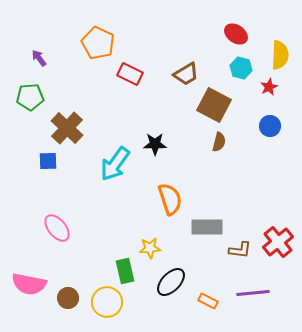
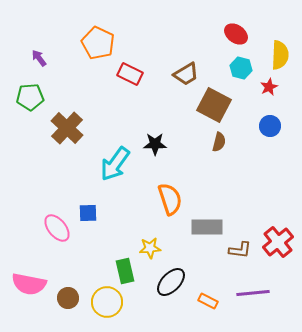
blue square: moved 40 px right, 52 px down
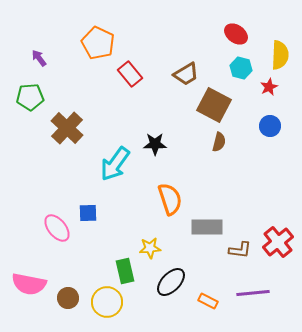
red rectangle: rotated 25 degrees clockwise
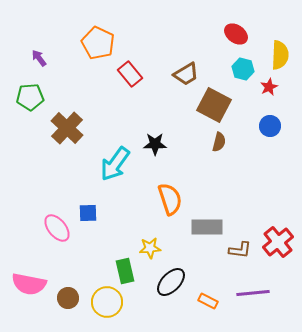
cyan hexagon: moved 2 px right, 1 px down
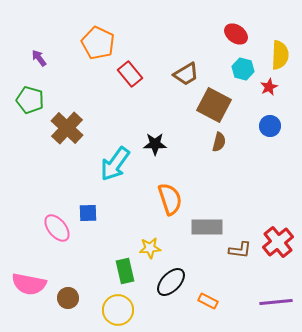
green pentagon: moved 3 px down; rotated 20 degrees clockwise
purple line: moved 23 px right, 9 px down
yellow circle: moved 11 px right, 8 px down
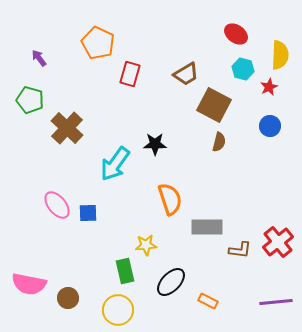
red rectangle: rotated 55 degrees clockwise
pink ellipse: moved 23 px up
yellow star: moved 4 px left, 3 px up
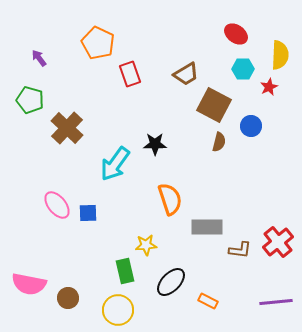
cyan hexagon: rotated 15 degrees counterclockwise
red rectangle: rotated 35 degrees counterclockwise
blue circle: moved 19 px left
